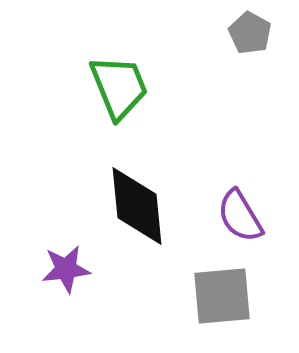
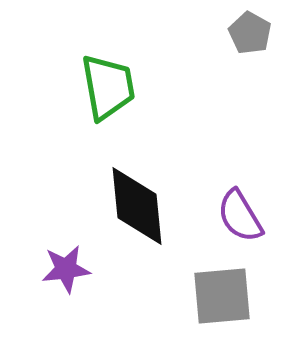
green trapezoid: moved 11 px left; rotated 12 degrees clockwise
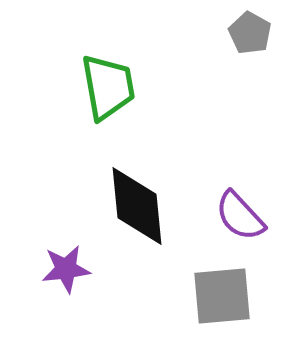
purple semicircle: rotated 12 degrees counterclockwise
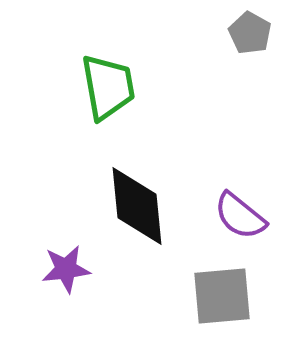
purple semicircle: rotated 8 degrees counterclockwise
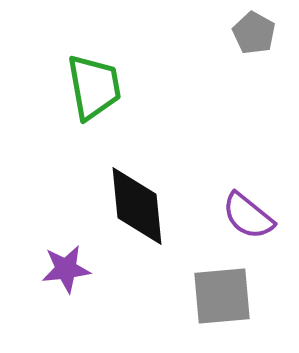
gray pentagon: moved 4 px right
green trapezoid: moved 14 px left
purple semicircle: moved 8 px right
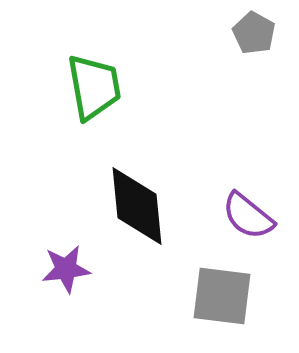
gray square: rotated 12 degrees clockwise
